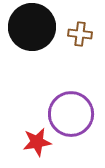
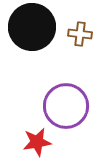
purple circle: moved 5 px left, 8 px up
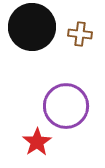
red star: rotated 24 degrees counterclockwise
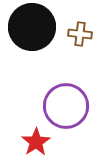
red star: moved 1 px left
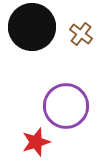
brown cross: moved 1 px right; rotated 30 degrees clockwise
red star: rotated 16 degrees clockwise
